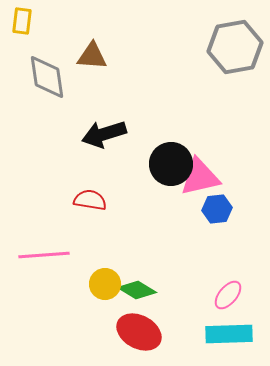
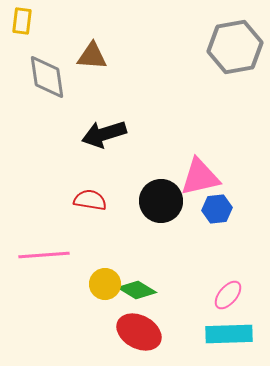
black circle: moved 10 px left, 37 px down
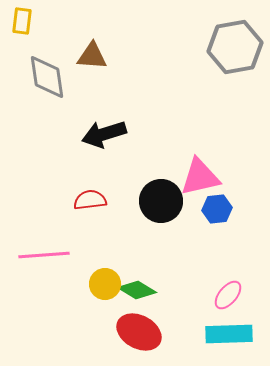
red semicircle: rotated 16 degrees counterclockwise
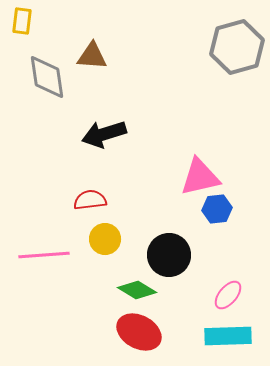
gray hexagon: moved 2 px right; rotated 6 degrees counterclockwise
black circle: moved 8 px right, 54 px down
yellow circle: moved 45 px up
cyan rectangle: moved 1 px left, 2 px down
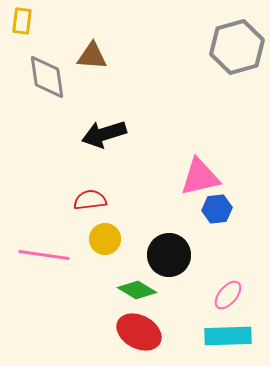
pink line: rotated 12 degrees clockwise
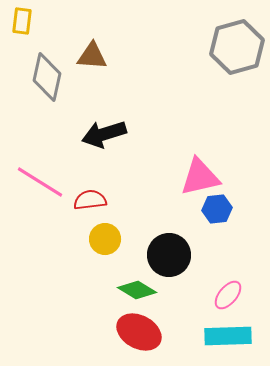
gray diamond: rotated 21 degrees clockwise
pink line: moved 4 px left, 73 px up; rotated 24 degrees clockwise
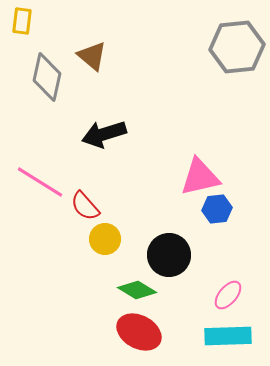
gray hexagon: rotated 10 degrees clockwise
brown triangle: rotated 36 degrees clockwise
red semicircle: moved 5 px left, 6 px down; rotated 124 degrees counterclockwise
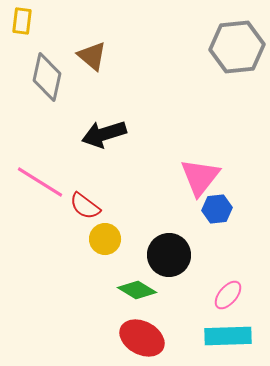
pink triangle: rotated 39 degrees counterclockwise
red semicircle: rotated 12 degrees counterclockwise
red ellipse: moved 3 px right, 6 px down
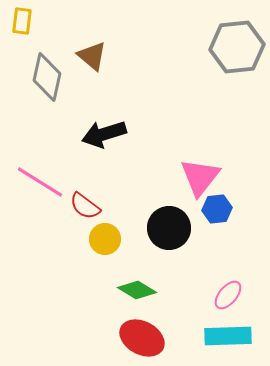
black circle: moved 27 px up
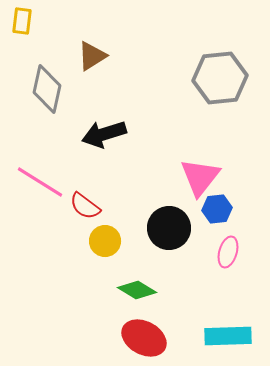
gray hexagon: moved 17 px left, 31 px down
brown triangle: rotated 48 degrees clockwise
gray diamond: moved 12 px down
yellow circle: moved 2 px down
pink ellipse: moved 43 px up; rotated 24 degrees counterclockwise
red ellipse: moved 2 px right
